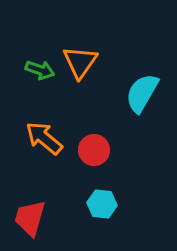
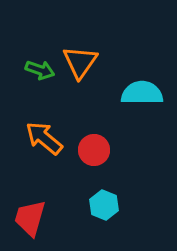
cyan semicircle: rotated 60 degrees clockwise
cyan hexagon: moved 2 px right, 1 px down; rotated 16 degrees clockwise
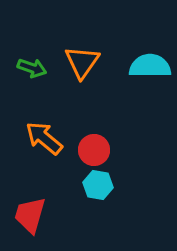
orange triangle: moved 2 px right
green arrow: moved 8 px left, 2 px up
cyan semicircle: moved 8 px right, 27 px up
cyan hexagon: moved 6 px left, 20 px up; rotated 12 degrees counterclockwise
red trapezoid: moved 3 px up
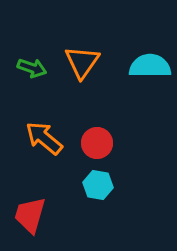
red circle: moved 3 px right, 7 px up
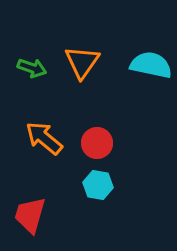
cyan semicircle: moved 1 px right, 1 px up; rotated 12 degrees clockwise
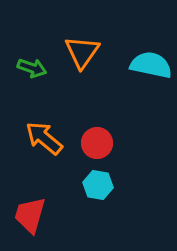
orange triangle: moved 10 px up
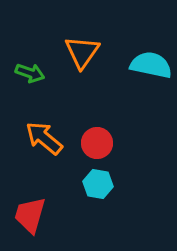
green arrow: moved 2 px left, 5 px down
cyan hexagon: moved 1 px up
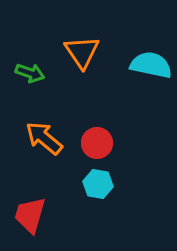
orange triangle: rotated 9 degrees counterclockwise
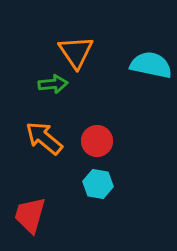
orange triangle: moved 6 px left
green arrow: moved 23 px right, 11 px down; rotated 24 degrees counterclockwise
red circle: moved 2 px up
